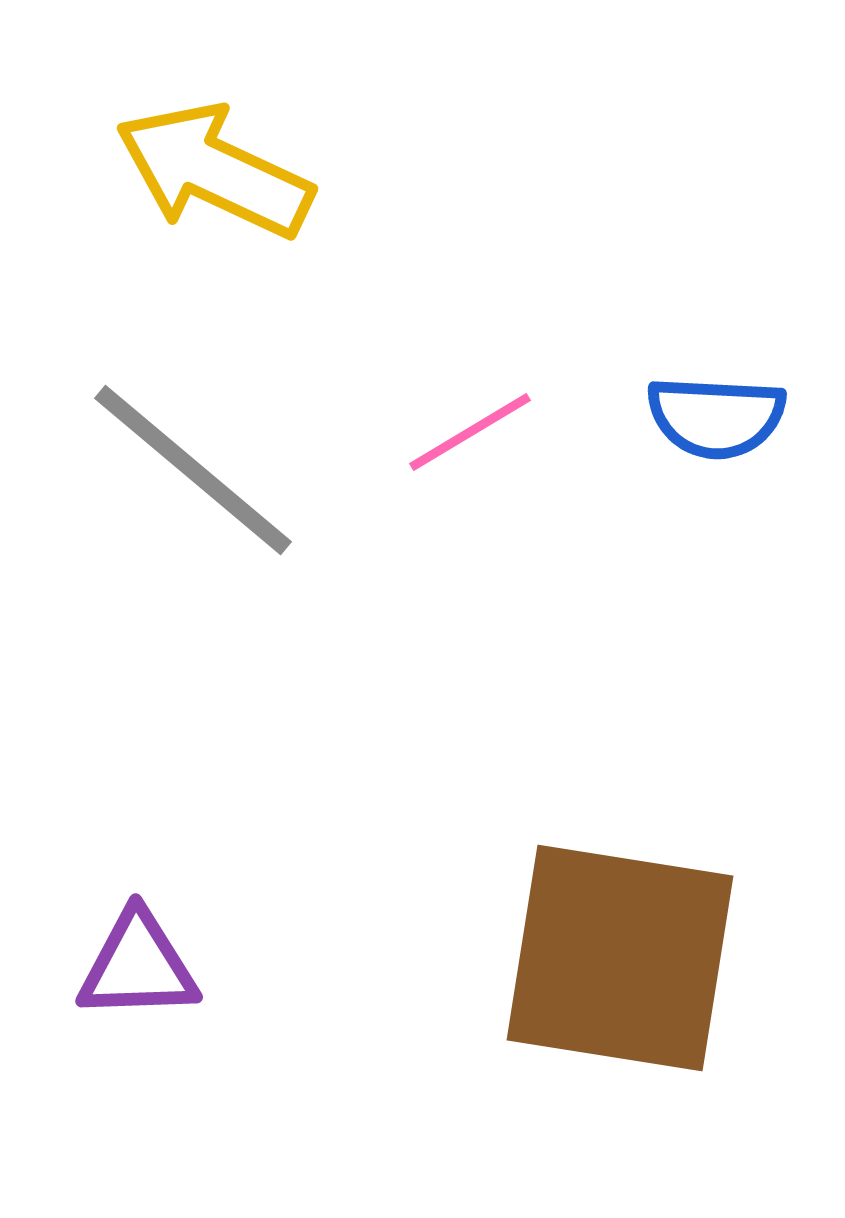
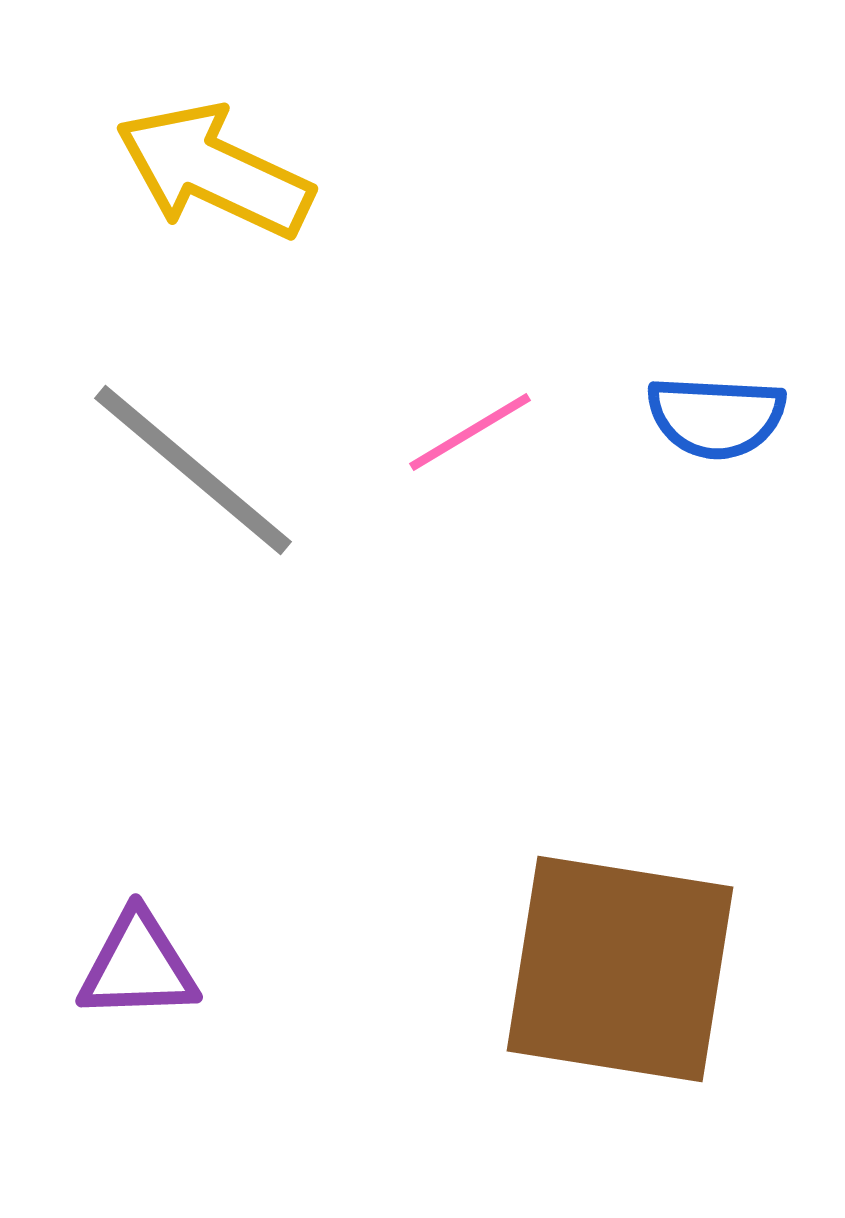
brown square: moved 11 px down
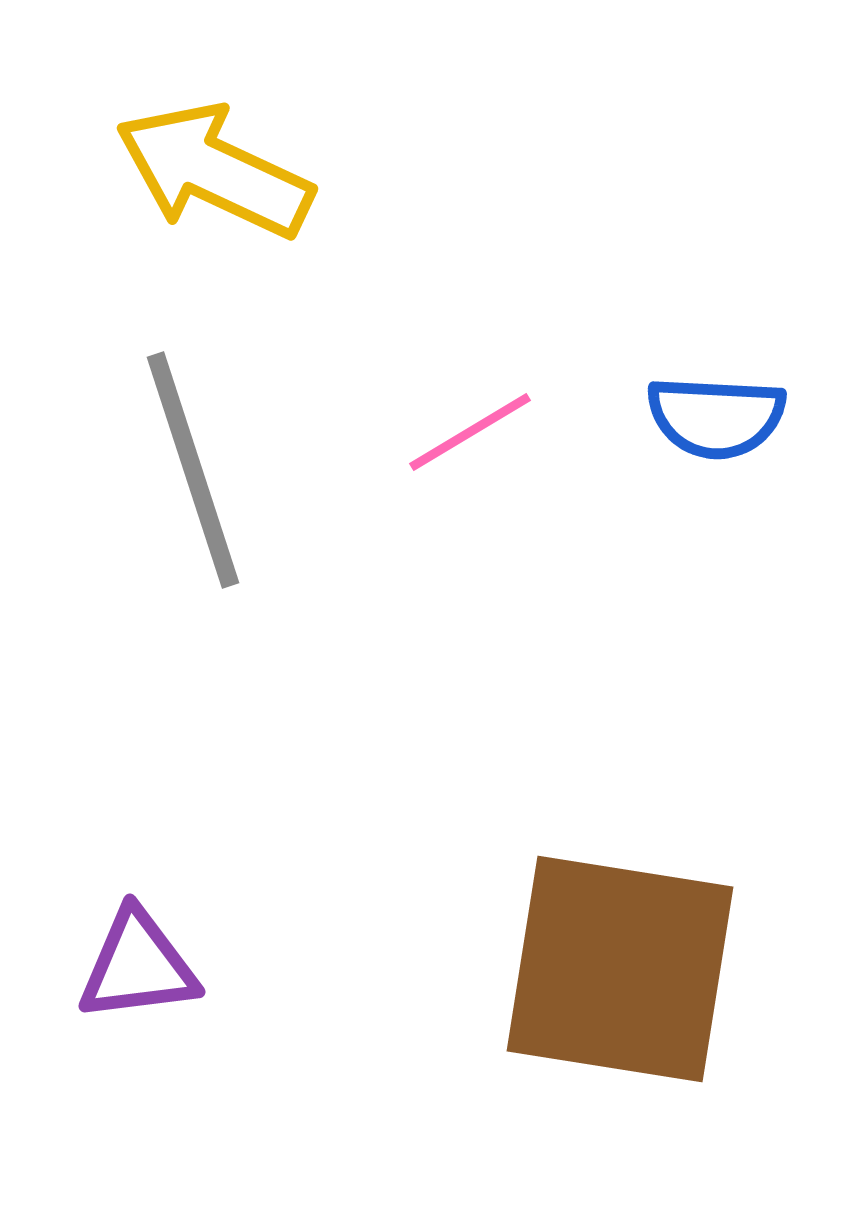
gray line: rotated 32 degrees clockwise
purple triangle: rotated 5 degrees counterclockwise
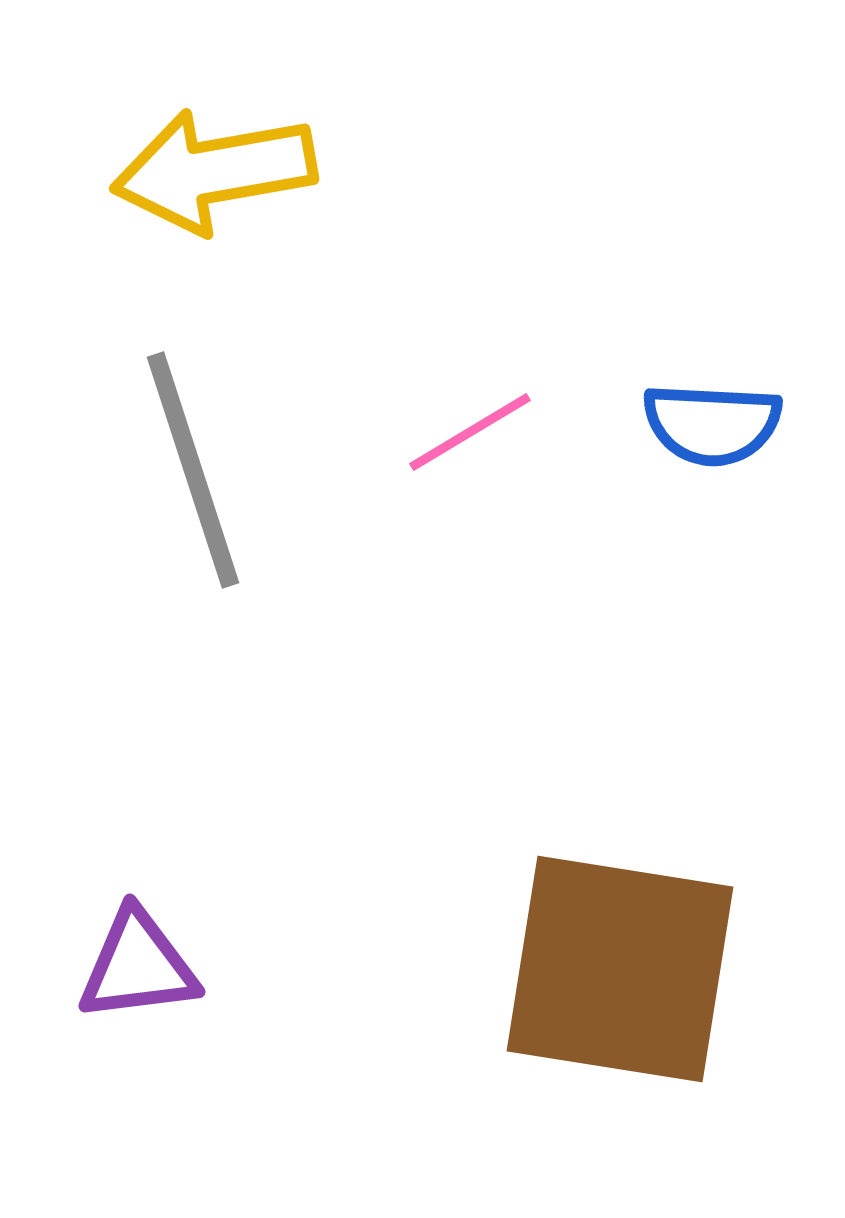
yellow arrow: rotated 35 degrees counterclockwise
blue semicircle: moved 4 px left, 7 px down
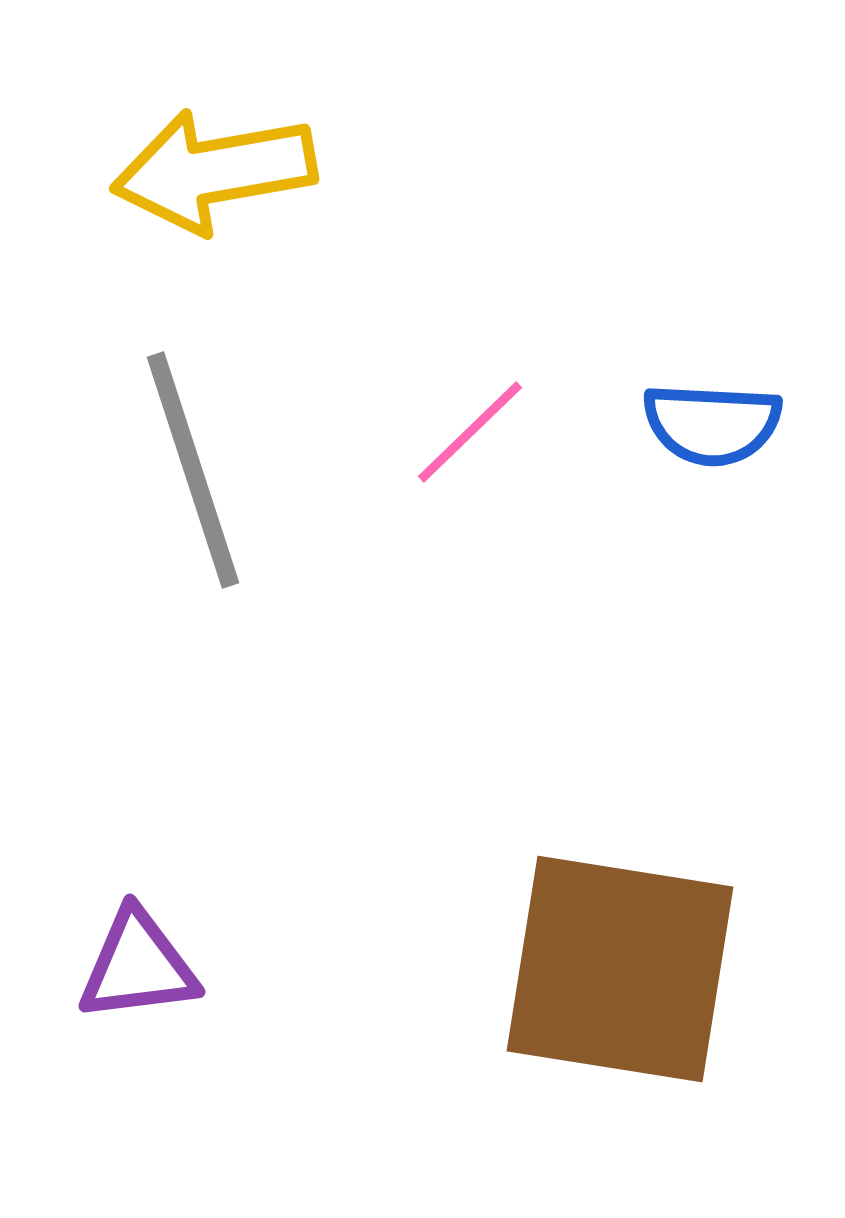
pink line: rotated 13 degrees counterclockwise
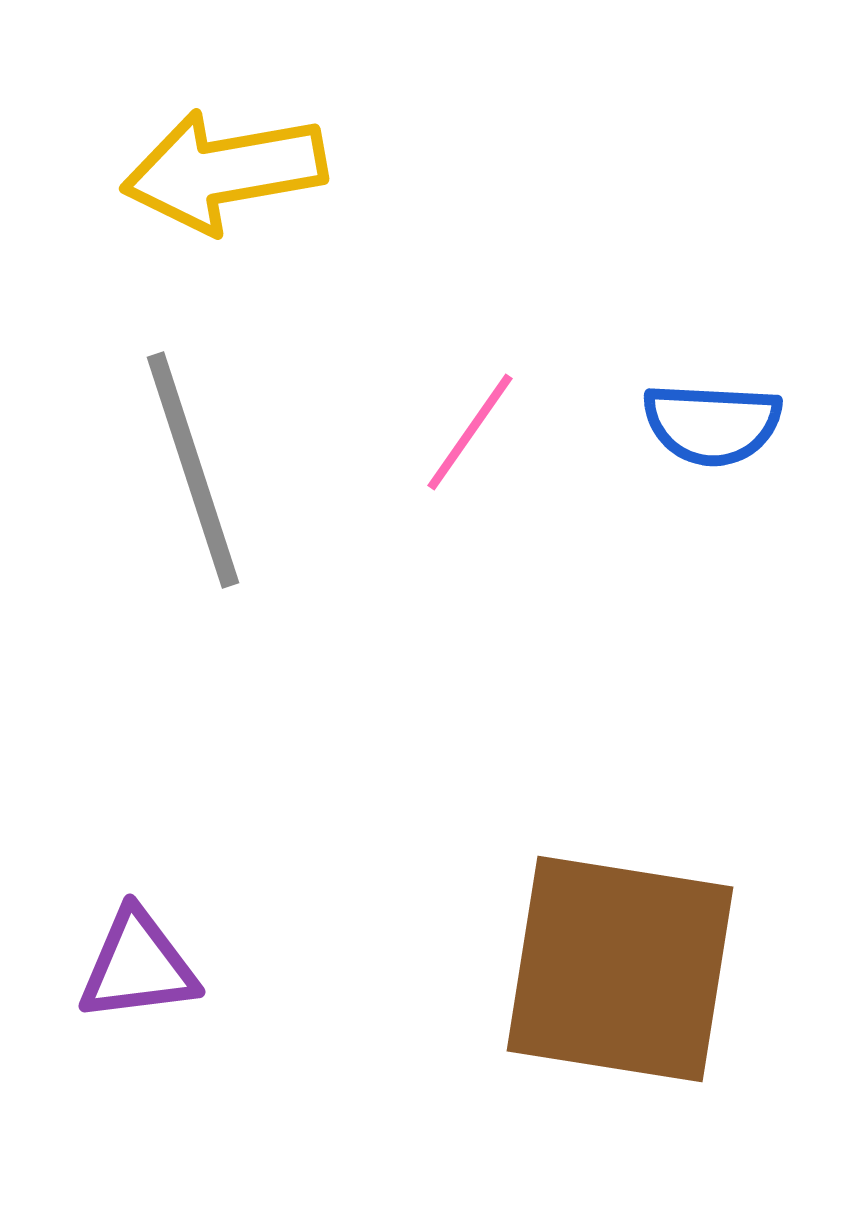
yellow arrow: moved 10 px right
pink line: rotated 11 degrees counterclockwise
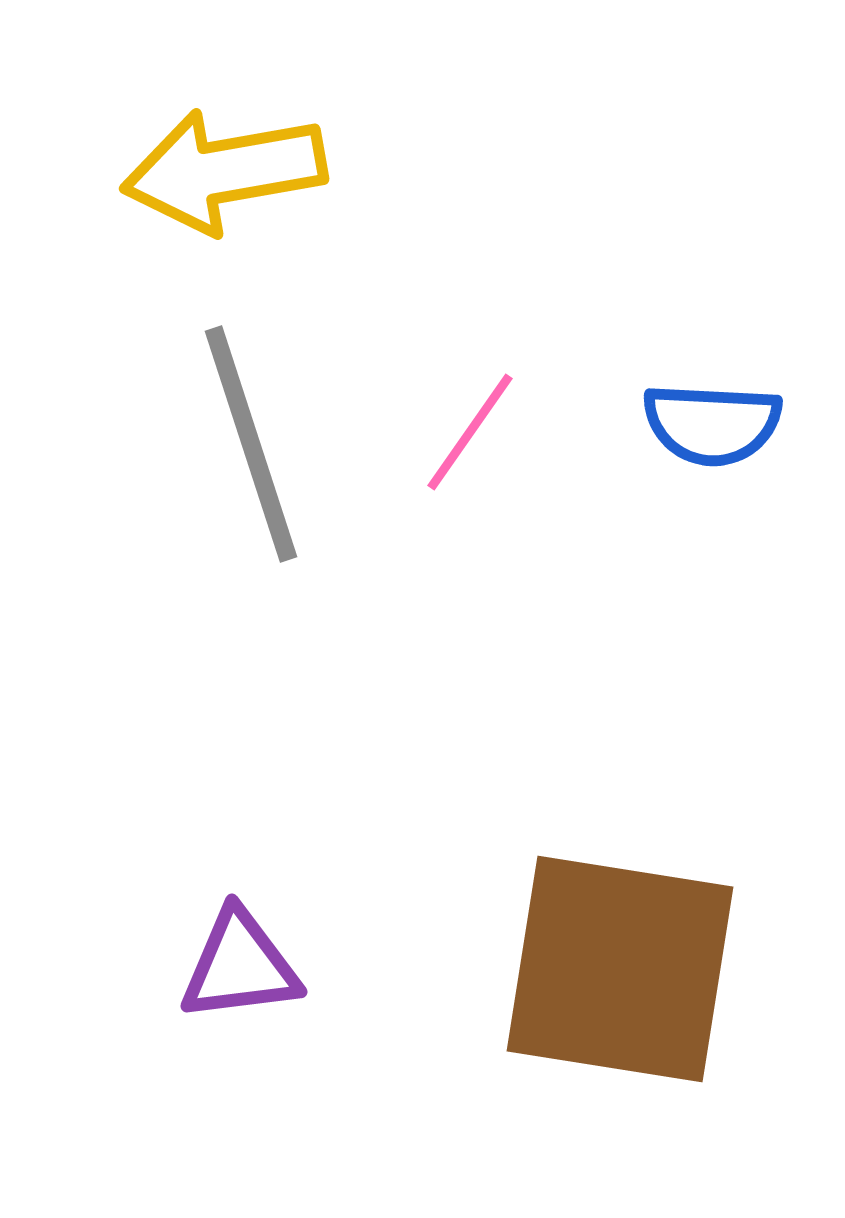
gray line: moved 58 px right, 26 px up
purple triangle: moved 102 px right
